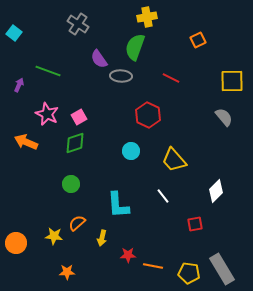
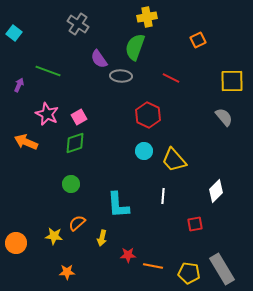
cyan circle: moved 13 px right
white line: rotated 42 degrees clockwise
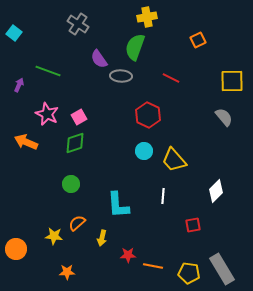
red square: moved 2 px left, 1 px down
orange circle: moved 6 px down
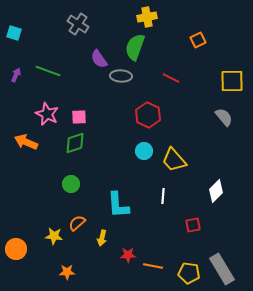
cyan square: rotated 21 degrees counterclockwise
purple arrow: moved 3 px left, 10 px up
pink square: rotated 28 degrees clockwise
